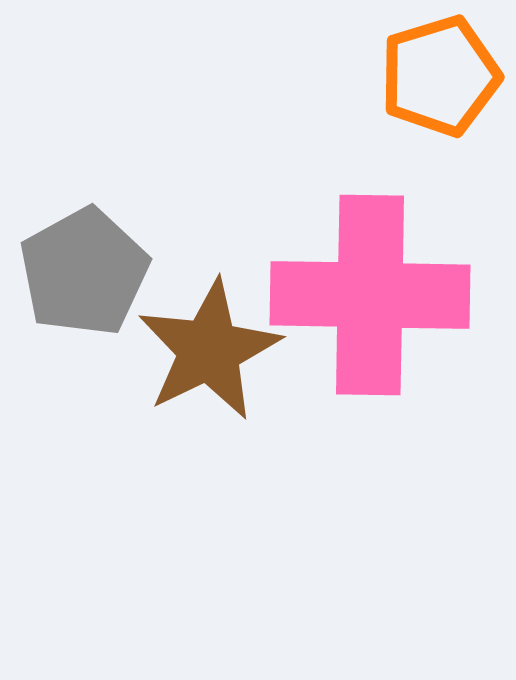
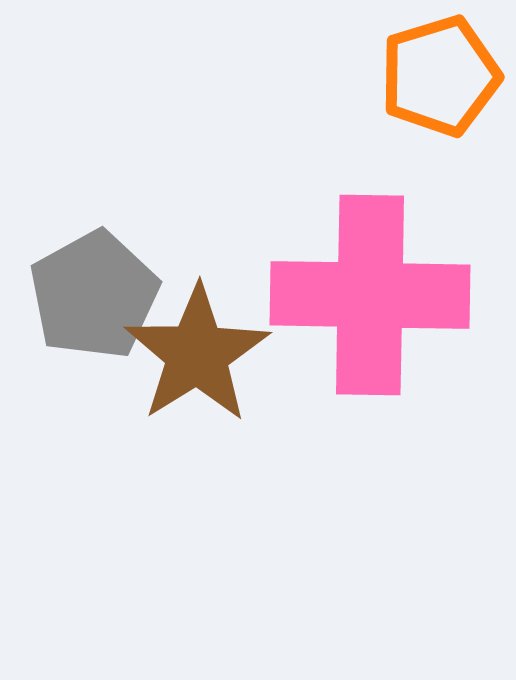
gray pentagon: moved 10 px right, 23 px down
brown star: moved 12 px left, 4 px down; rotated 6 degrees counterclockwise
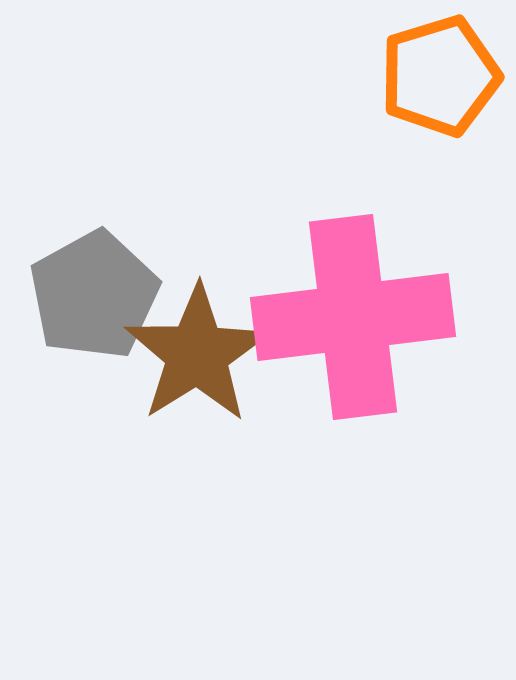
pink cross: moved 17 px left, 22 px down; rotated 8 degrees counterclockwise
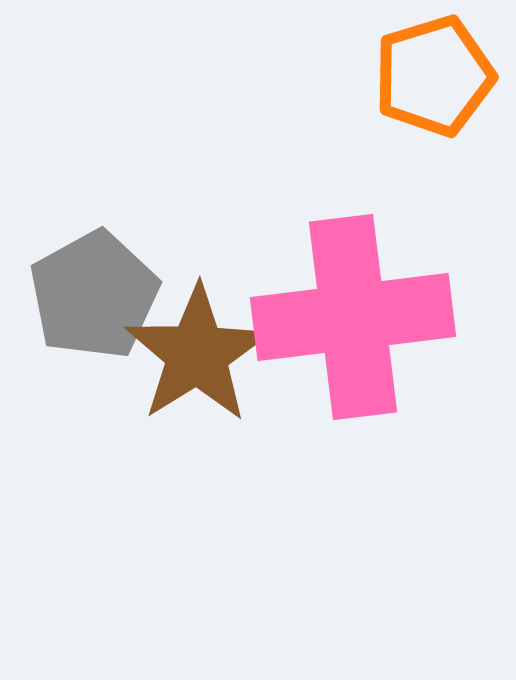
orange pentagon: moved 6 px left
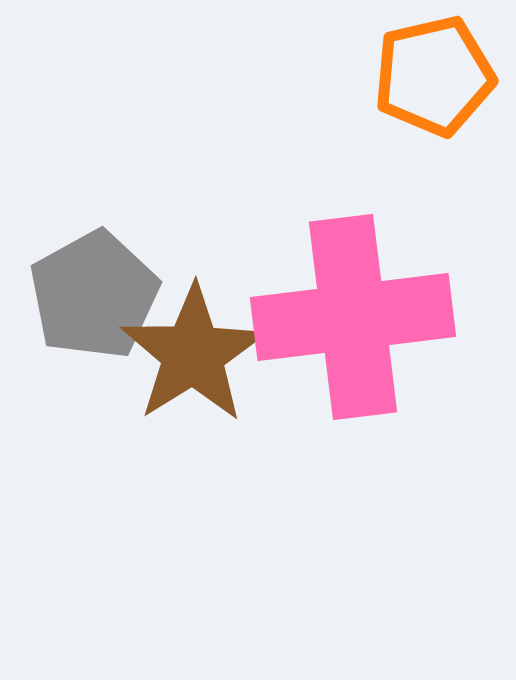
orange pentagon: rotated 4 degrees clockwise
brown star: moved 4 px left
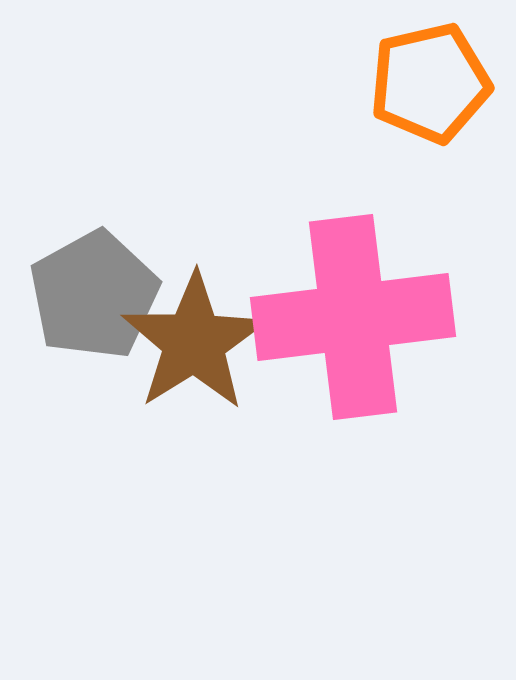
orange pentagon: moved 4 px left, 7 px down
brown star: moved 1 px right, 12 px up
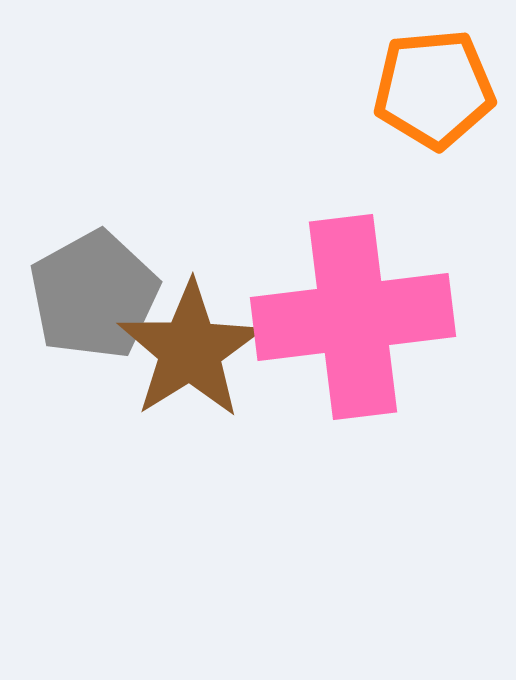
orange pentagon: moved 4 px right, 6 px down; rotated 8 degrees clockwise
brown star: moved 4 px left, 8 px down
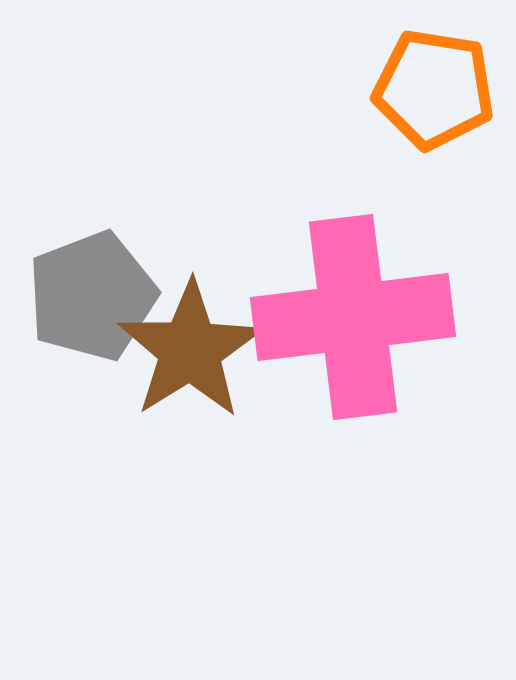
orange pentagon: rotated 14 degrees clockwise
gray pentagon: moved 2 px left, 1 px down; rotated 8 degrees clockwise
